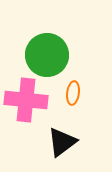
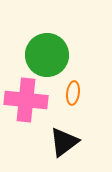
black triangle: moved 2 px right
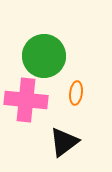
green circle: moved 3 px left, 1 px down
orange ellipse: moved 3 px right
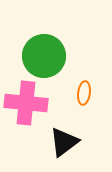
orange ellipse: moved 8 px right
pink cross: moved 3 px down
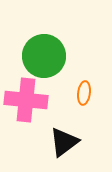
pink cross: moved 3 px up
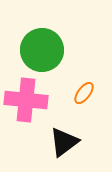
green circle: moved 2 px left, 6 px up
orange ellipse: rotated 30 degrees clockwise
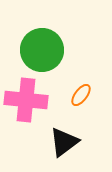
orange ellipse: moved 3 px left, 2 px down
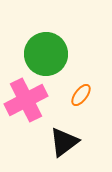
green circle: moved 4 px right, 4 px down
pink cross: rotated 33 degrees counterclockwise
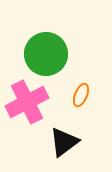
orange ellipse: rotated 15 degrees counterclockwise
pink cross: moved 1 px right, 2 px down
